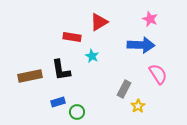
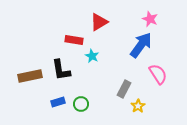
red rectangle: moved 2 px right, 3 px down
blue arrow: rotated 56 degrees counterclockwise
green circle: moved 4 px right, 8 px up
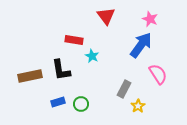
red triangle: moved 7 px right, 6 px up; rotated 36 degrees counterclockwise
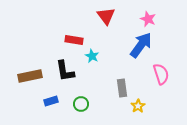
pink star: moved 2 px left
black L-shape: moved 4 px right, 1 px down
pink semicircle: moved 3 px right; rotated 15 degrees clockwise
gray rectangle: moved 2 px left, 1 px up; rotated 36 degrees counterclockwise
blue rectangle: moved 7 px left, 1 px up
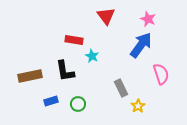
gray rectangle: moved 1 px left; rotated 18 degrees counterclockwise
green circle: moved 3 px left
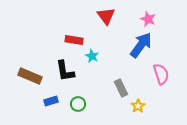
brown rectangle: rotated 35 degrees clockwise
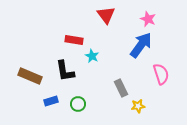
red triangle: moved 1 px up
yellow star: rotated 24 degrees clockwise
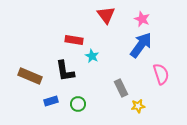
pink star: moved 6 px left
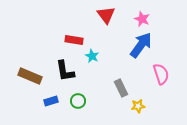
green circle: moved 3 px up
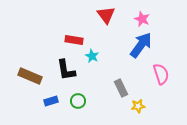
black L-shape: moved 1 px right, 1 px up
